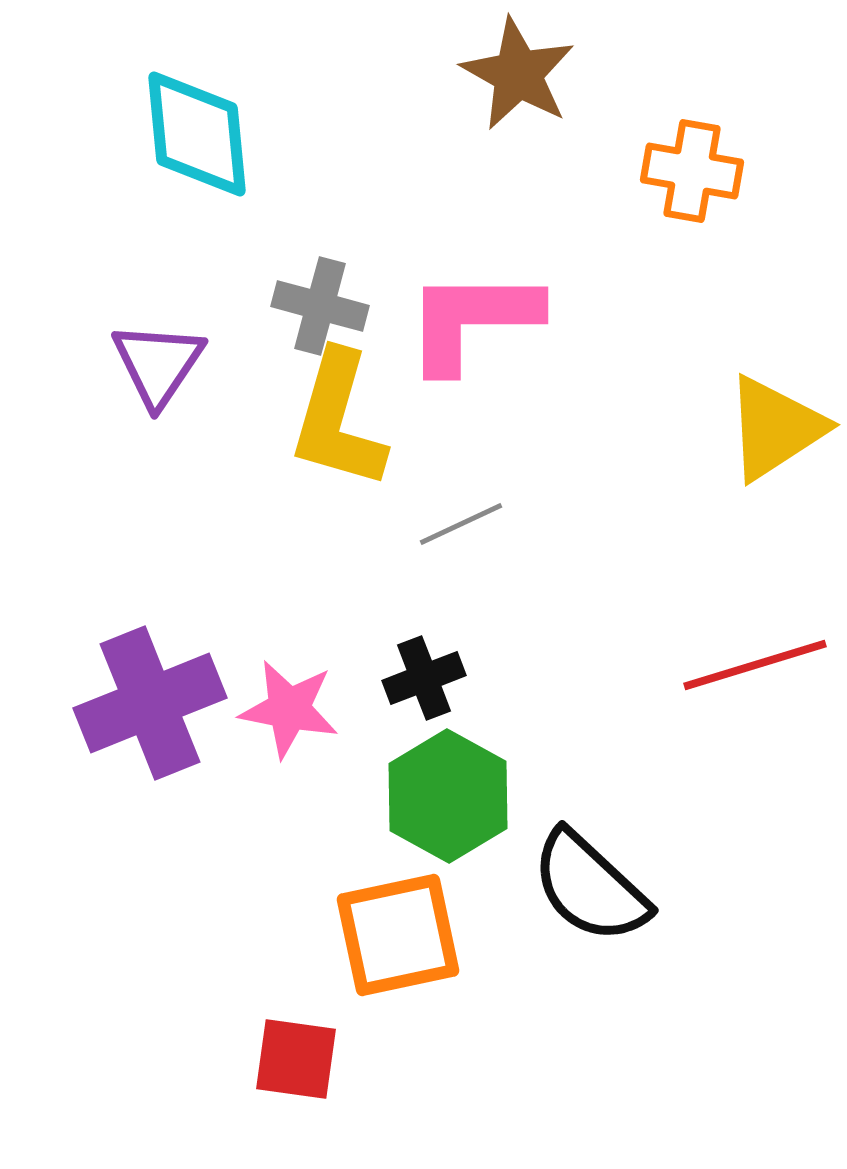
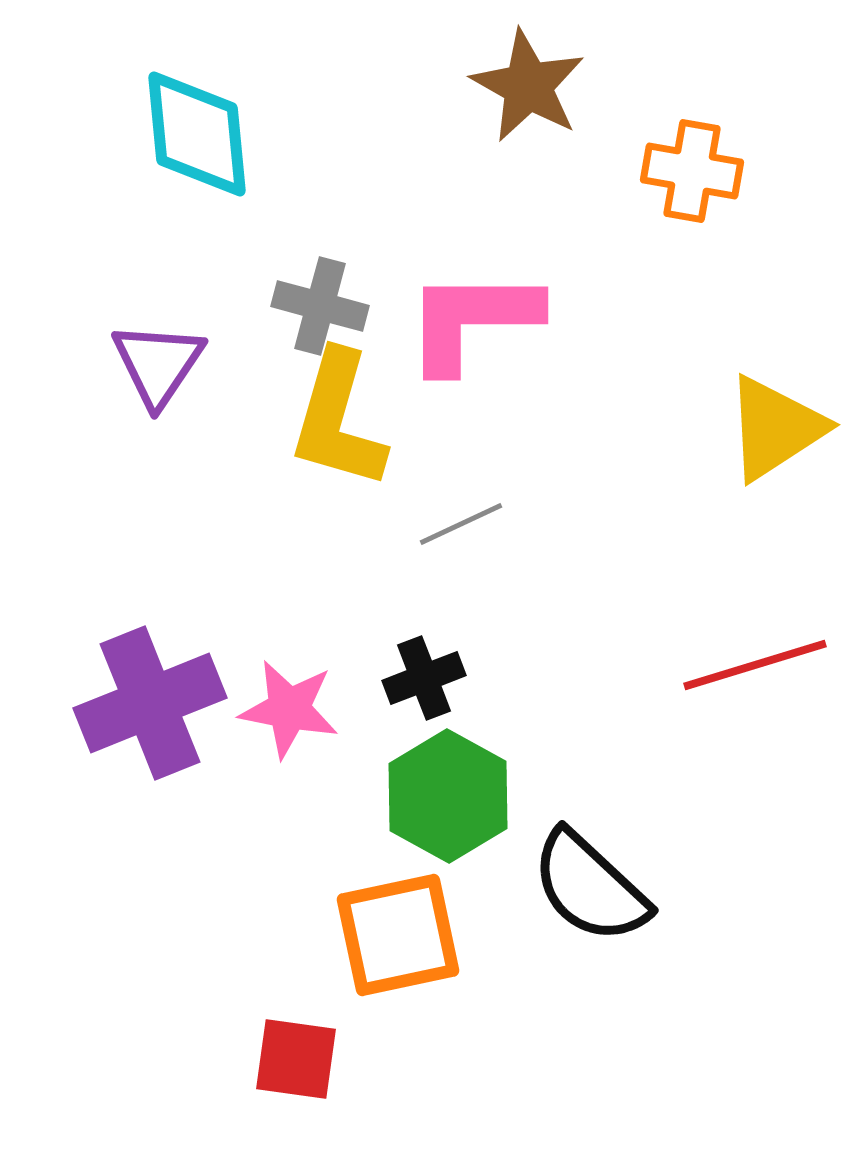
brown star: moved 10 px right, 12 px down
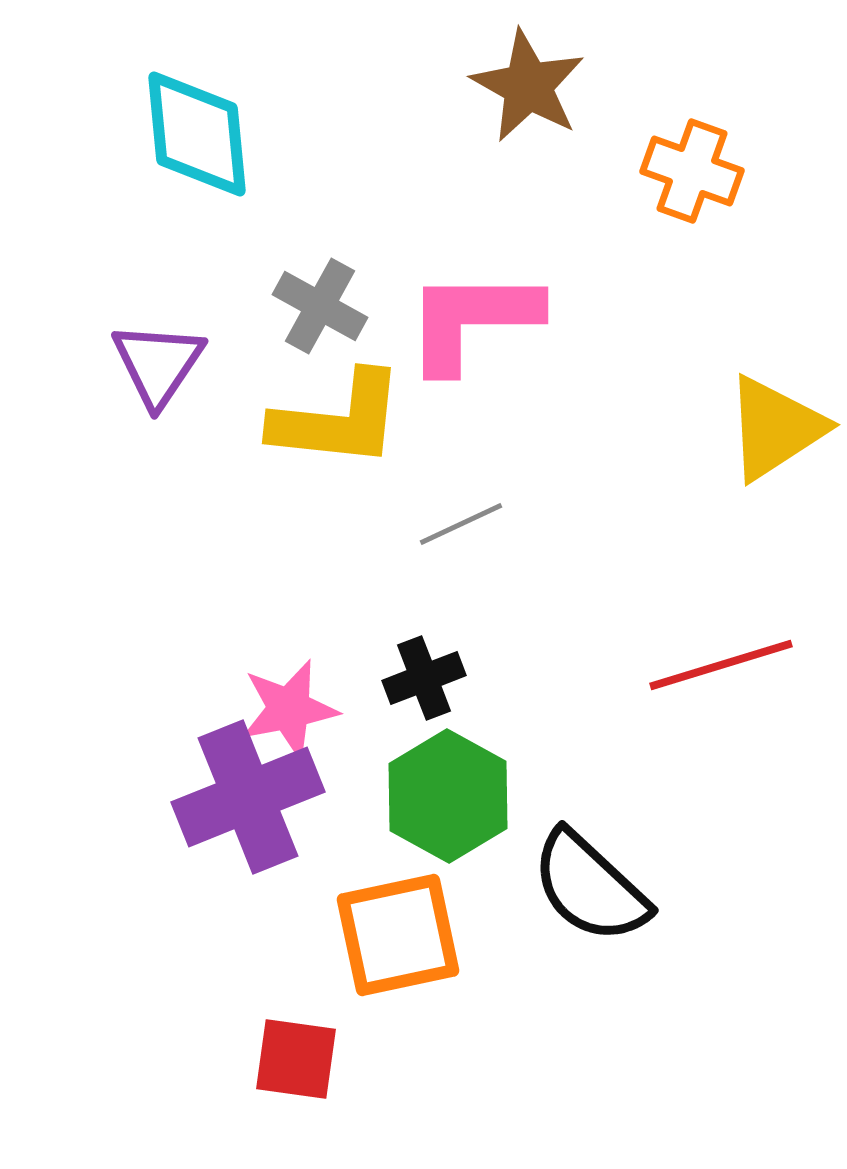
orange cross: rotated 10 degrees clockwise
gray cross: rotated 14 degrees clockwise
yellow L-shape: rotated 100 degrees counterclockwise
red line: moved 34 px left
purple cross: moved 98 px right, 94 px down
pink star: rotated 22 degrees counterclockwise
